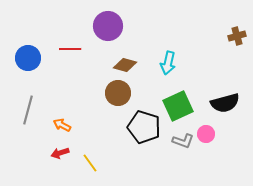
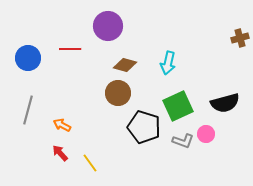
brown cross: moved 3 px right, 2 px down
red arrow: rotated 66 degrees clockwise
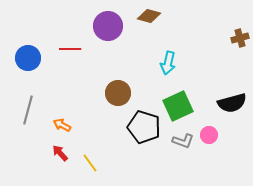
brown diamond: moved 24 px right, 49 px up
black semicircle: moved 7 px right
pink circle: moved 3 px right, 1 px down
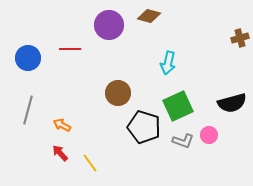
purple circle: moved 1 px right, 1 px up
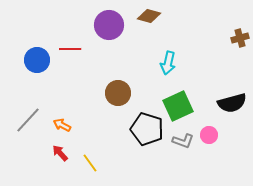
blue circle: moved 9 px right, 2 px down
gray line: moved 10 px down; rotated 28 degrees clockwise
black pentagon: moved 3 px right, 2 px down
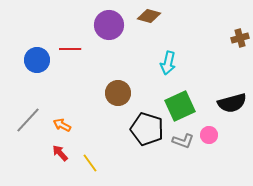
green square: moved 2 px right
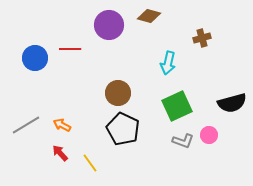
brown cross: moved 38 px left
blue circle: moved 2 px left, 2 px up
green square: moved 3 px left
gray line: moved 2 px left, 5 px down; rotated 16 degrees clockwise
black pentagon: moved 24 px left; rotated 8 degrees clockwise
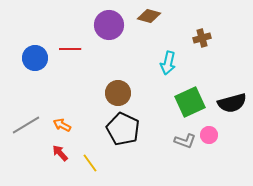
green square: moved 13 px right, 4 px up
gray L-shape: moved 2 px right
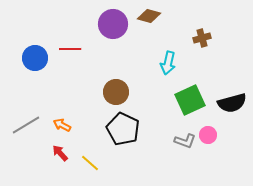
purple circle: moved 4 px right, 1 px up
brown circle: moved 2 px left, 1 px up
green square: moved 2 px up
pink circle: moved 1 px left
yellow line: rotated 12 degrees counterclockwise
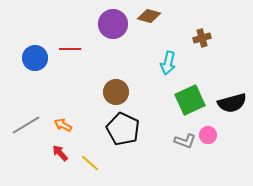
orange arrow: moved 1 px right
